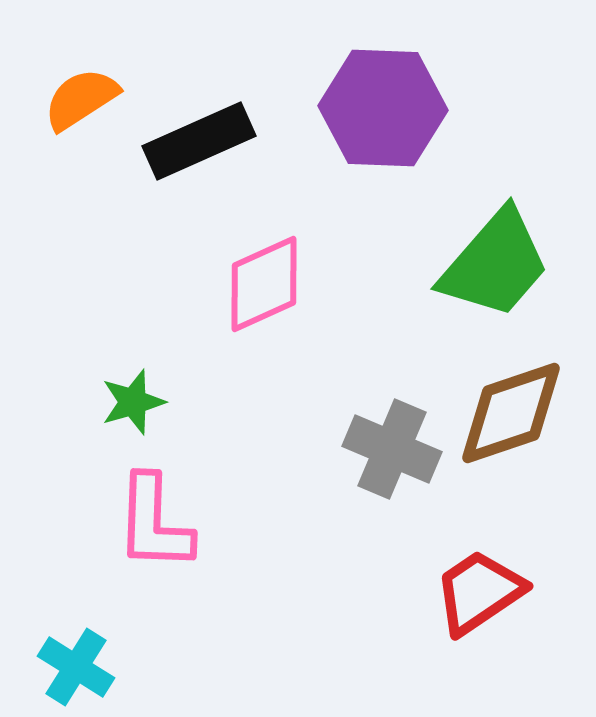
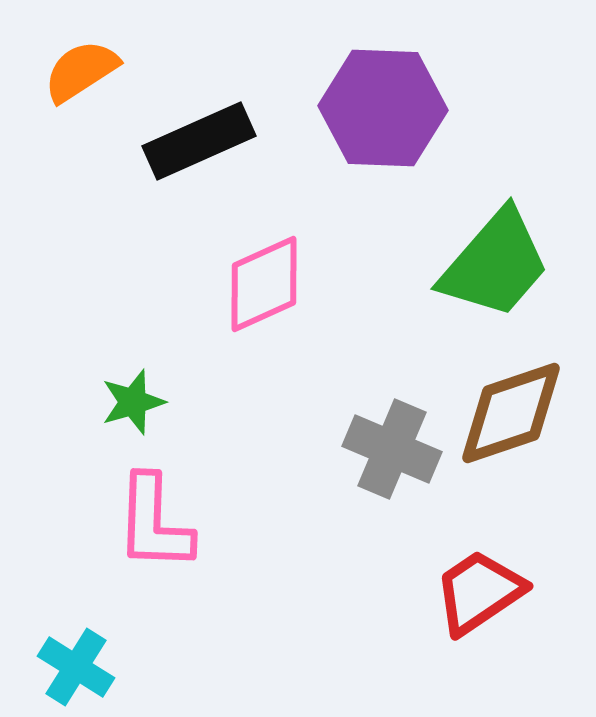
orange semicircle: moved 28 px up
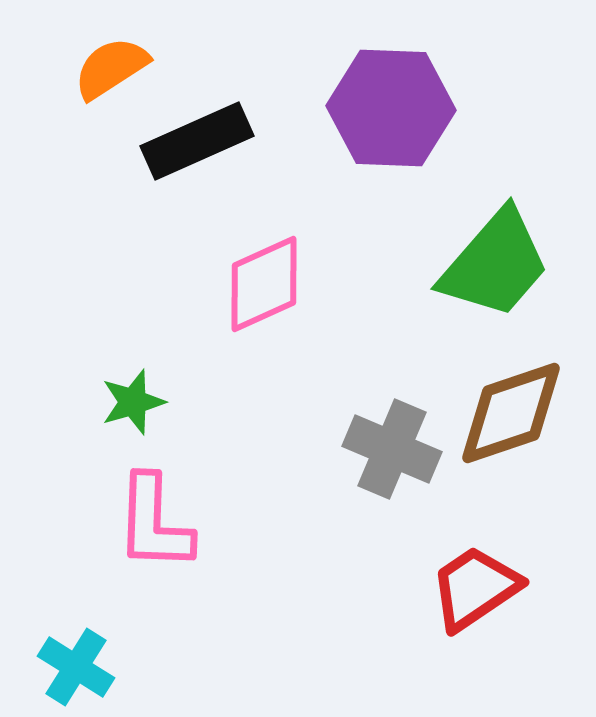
orange semicircle: moved 30 px right, 3 px up
purple hexagon: moved 8 px right
black rectangle: moved 2 px left
red trapezoid: moved 4 px left, 4 px up
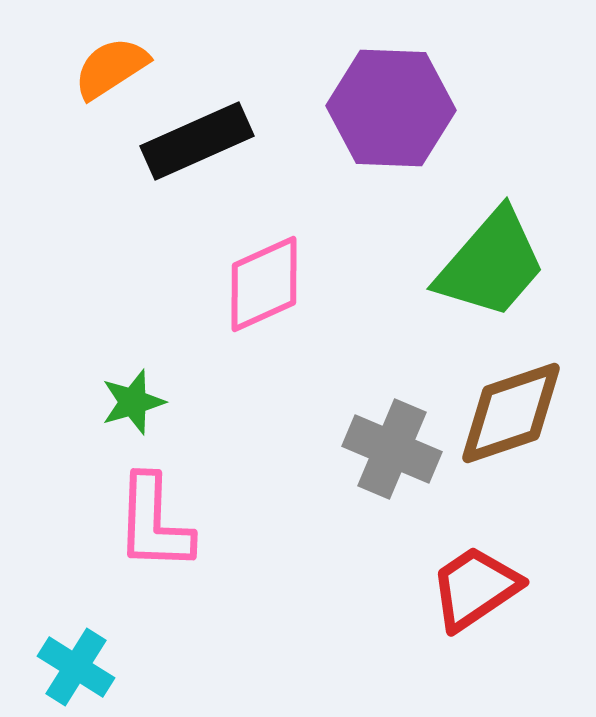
green trapezoid: moved 4 px left
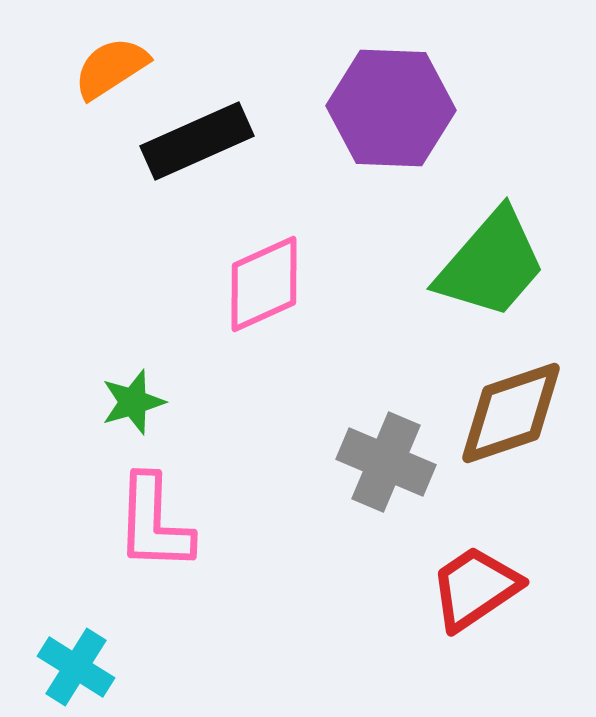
gray cross: moved 6 px left, 13 px down
